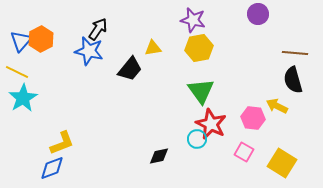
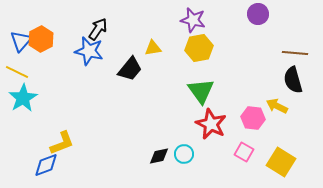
cyan circle: moved 13 px left, 15 px down
yellow square: moved 1 px left, 1 px up
blue diamond: moved 6 px left, 3 px up
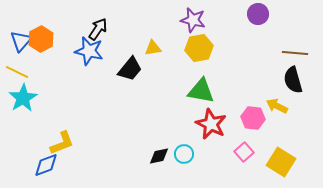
green triangle: rotated 44 degrees counterclockwise
pink square: rotated 18 degrees clockwise
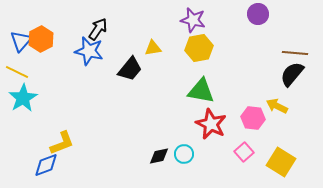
black semicircle: moved 1 px left, 6 px up; rotated 56 degrees clockwise
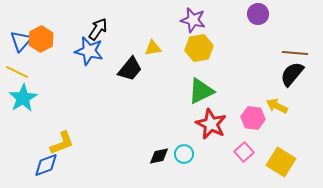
green triangle: rotated 36 degrees counterclockwise
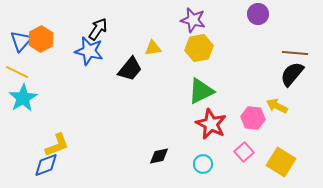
yellow L-shape: moved 5 px left, 2 px down
cyan circle: moved 19 px right, 10 px down
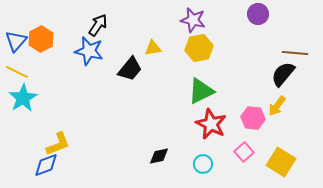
black arrow: moved 4 px up
blue triangle: moved 5 px left
black semicircle: moved 9 px left
yellow arrow: rotated 80 degrees counterclockwise
yellow L-shape: moved 1 px right, 1 px up
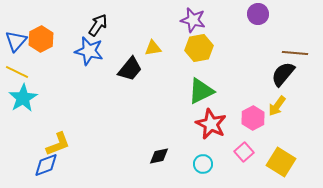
pink hexagon: rotated 25 degrees clockwise
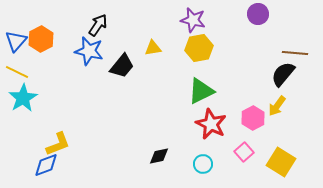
black trapezoid: moved 8 px left, 3 px up
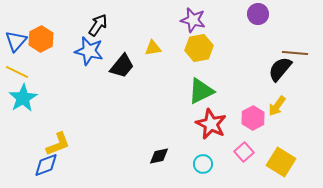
black semicircle: moved 3 px left, 5 px up
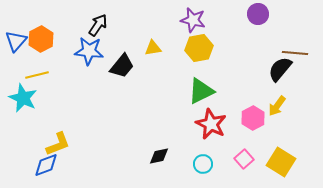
blue star: rotated 8 degrees counterclockwise
yellow line: moved 20 px right, 3 px down; rotated 40 degrees counterclockwise
cyan star: rotated 16 degrees counterclockwise
pink square: moved 7 px down
